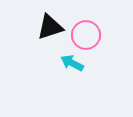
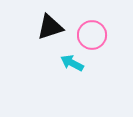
pink circle: moved 6 px right
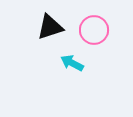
pink circle: moved 2 px right, 5 px up
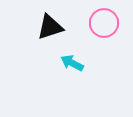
pink circle: moved 10 px right, 7 px up
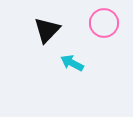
black triangle: moved 3 px left, 3 px down; rotated 28 degrees counterclockwise
